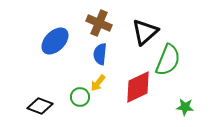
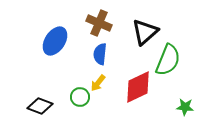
blue ellipse: rotated 12 degrees counterclockwise
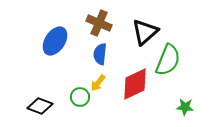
red diamond: moved 3 px left, 3 px up
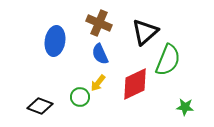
blue ellipse: rotated 24 degrees counterclockwise
blue semicircle: rotated 30 degrees counterclockwise
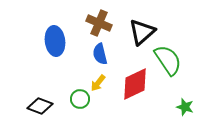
black triangle: moved 3 px left
blue ellipse: rotated 16 degrees counterclockwise
blue semicircle: rotated 10 degrees clockwise
green semicircle: rotated 56 degrees counterclockwise
green circle: moved 2 px down
green star: rotated 12 degrees clockwise
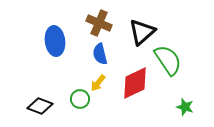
red diamond: moved 1 px up
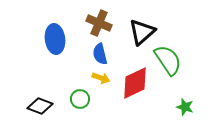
blue ellipse: moved 2 px up
yellow arrow: moved 3 px right, 5 px up; rotated 108 degrees counterclockwise
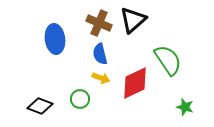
black triangle: moved 9 px left, 12 px up
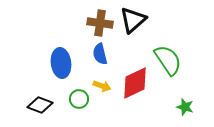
brown cross: moved 1 px right; rotated 15 degrees counterclockwise
blue ellipse: moved 6 px right, 24 px down
yellow arrow: moved 1 px right, 8 px down
green circle: moved 1 px left
black diamond: moved 1 px up
